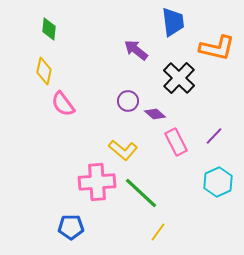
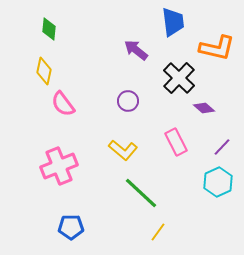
purple diamond: moved 49 px right, 6 px up
purple line: moved 8 px right, 11 px down
pink cross: moved 38 px left, 16 px up; rotated 18 degrees counterclockwise
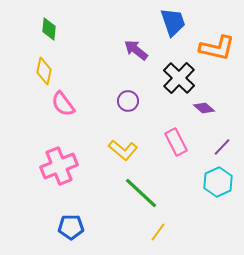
blue trapezoid: rotated 12 degrees counterclockwise
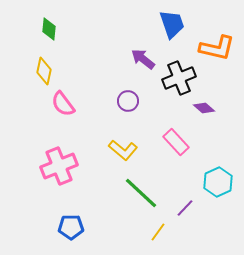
blue trapezoid: moved 1 px left, 2 px down
purple arrow: moved 7 px right, 9 px down
black cross: rotated 24 degrees clockwise
pink rectangle: rotated 16 degrees counterclockwise
purple line: moved 37 px left, 61 px down
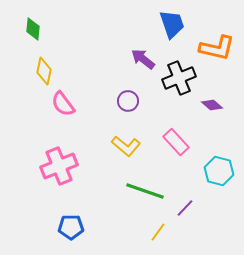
green diamond: moved 16 px left
purple diamond: moved 8 px right, 3 px up
yellow L-shape: moved 3 px right, 4 px up
cyan hexagon: moved 1 px right, 11 px up; rotated 20 degrees counterclockwise
green line: moved 4 px right, 2 px up; rotated 24 degrees counterclockwise
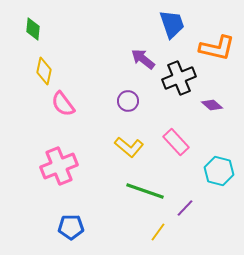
yellow L-shape: moved 3 px right, 1 px down
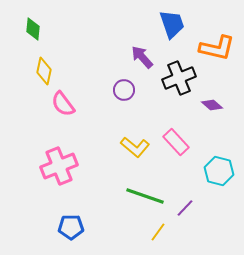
purple arrow: moved 1 px left, 2 px up; rotated 10 degrees clockwise
purple circle: moved 4 px left, 11 px up
yellow L-shape: moved 6 px right
green line: moved 5 px down
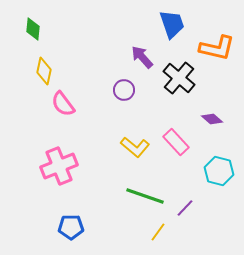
black cross: rotated 28 degrees counterclockwise
purple diamond: moved 14 px down
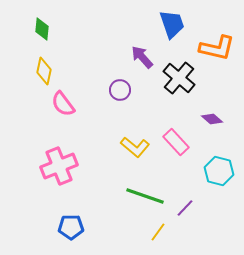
green diamond: moved 9 px right
purple circle: moved 4 px left
